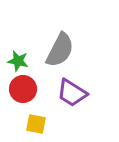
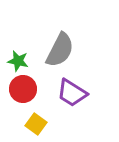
yellow square: rotated 25 degrees clockwise
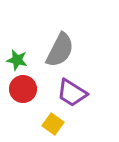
green star: moved 1 px left, 1 px up
yellow square: moved 17 px right
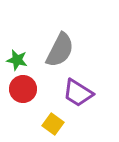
purple trapezoid: moved 6 px right
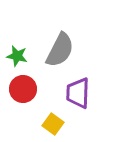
green star: moved 4 px up
purple trapezoid: rotated 60 degrees clockwise
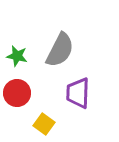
red circle: moved 6 px left, 4 px down
yellow square: moved 9 px left
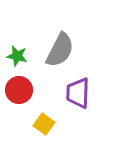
red circle: moved 2 px right, 3 px up
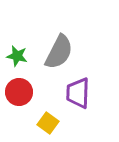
gray semicircle: moved 1 px left, 2 px down
red circle: moved 2 px down
yellow square: moved 4 px right, 1 px up
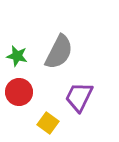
purple trapezoid: moved 1 px right, 4 px down; rotated 24 degrees clockwise
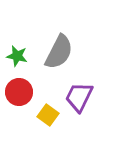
yellow square: moved 8 px up
